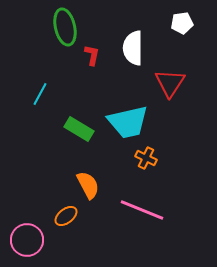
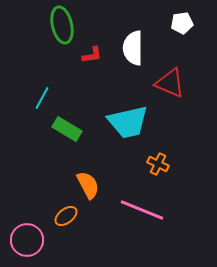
green ellipse: moved 3 px left, 2 px up
red L-shape: rotated 70 degrees clockwise
red triangle: rotated 40 degrees counterclockwise
cyan line: moved 2 px right, 4 px down
green rectangle: moved 12 px left
orange cross: moved 12 px right, 6 px down
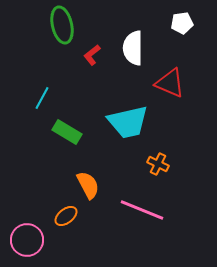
red L-shape: rotated 150 degrees clockwise
green rectangle: moved 3 px down
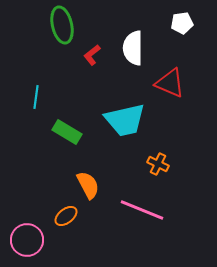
cyan line: moved 6 px left, 1 px up; rotated 20 degrees counterclockwise
cyan trapezoid: moved 3 px left, 2 px up
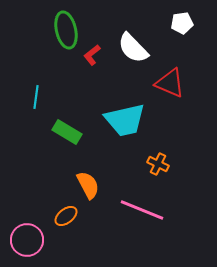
green ellipse: moved 4 px right, 5 px down
white semicircle: rotated 44 degrees counterclockwise
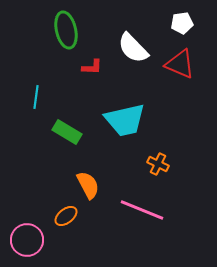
red L-shape: moved 12 px down; rotated 140 degrees counterclockwise
red triangle: moved 10 px right, 19 px up
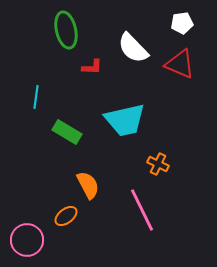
pink line: rotated 42 degrees clockwise
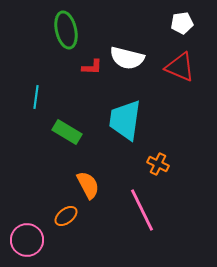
white semicircle: moved 6 px left, 10 px down; rotated 32 degrees counterclockwise
red triangle: moved 3 px down
cyan trapezoid: rotated 111 degrees clockwise
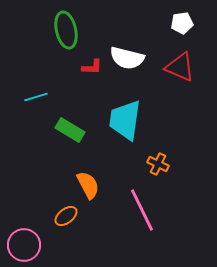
cyan line: rotated 65 degrees clockwise
green rectangle: moved 3 px right, 2 px up
pink circle: moved 3 px left, 5 px down
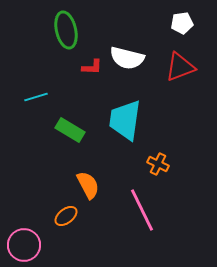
red triangle: rotated 44 degrees counterclockwise
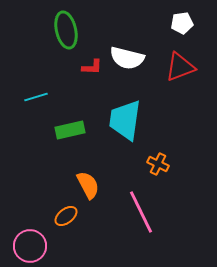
green rectangle: rotated 44 degrees counterclockwise
pink line: moved 1 px left, 2 px down
pink circle: moved 6 px right, 1 px down
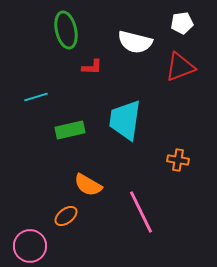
white semicircle: moved 8 px right, 16 px up
orange cross: moved 20 px right, 4 px up; rotated 15 degrees counterclockwise
orange semicircle: rotated 148 degrees clockwise
